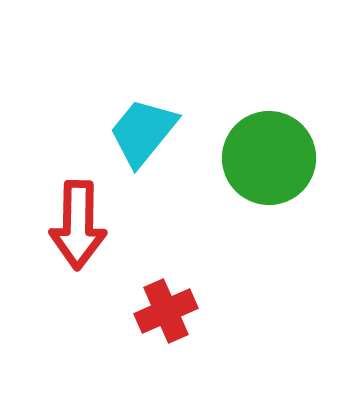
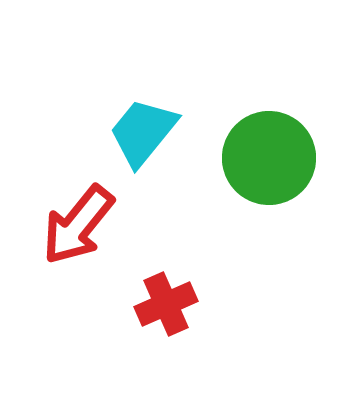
red arrow: rotated 38 degrees clockwise
red cross: moved 7 px up
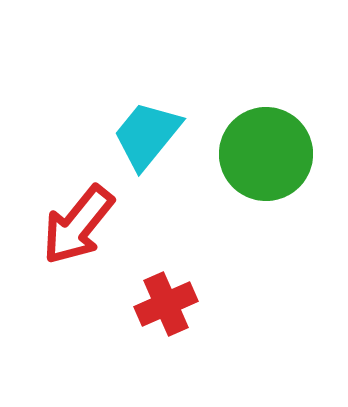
cyan trapezoid: moved 4 px right, 3 px down
green circle: moved 3 px left, 4 px up
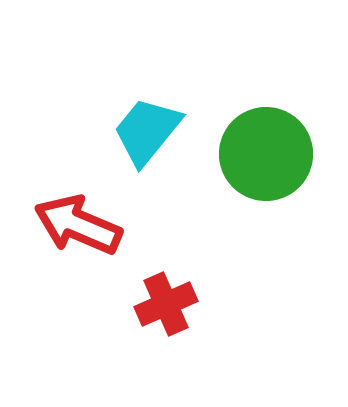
cyan trapezoid: moved 4 px up
red arrow: rotated 74 degrees clockwise
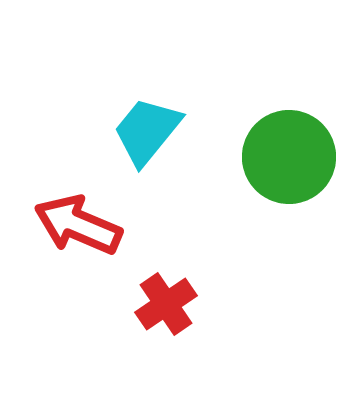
green circle: moved 23 px right, 3 px down
red cross: rotated 10 degrees counterclockwise
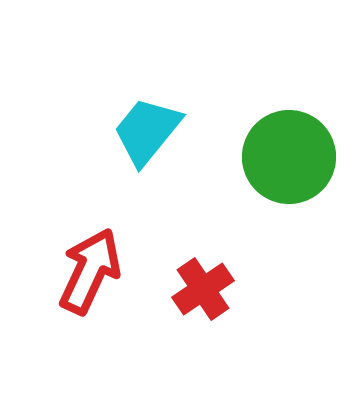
red arrow: moved 12 px right, 46 px down; rotated 92 degrees clockwise
red cross: moved 37 px right, 15 px up
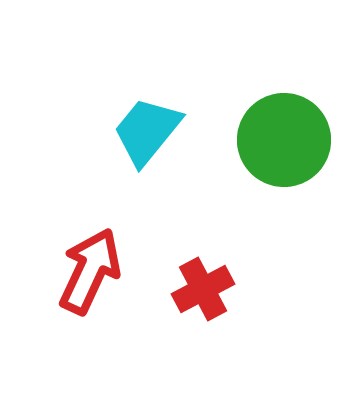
green circle: moved 5 px left, 17 px up
red cross: rotated 6 degrees clockwise
